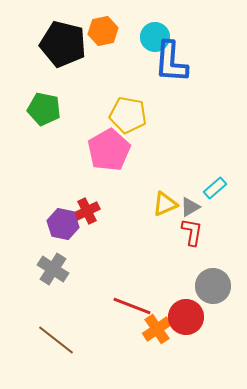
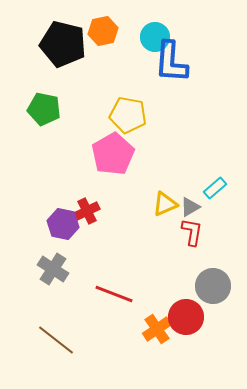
pink pentagon: moved 4 px right, 4 px down
red line: moved 18 px left, 12 px up
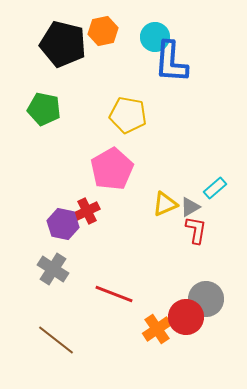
pink pentagon: moved 1 px left, 15 px down
red L-shape: moved 4 px right, 2 px up
gray circle: moved 7 px left, 13 px down
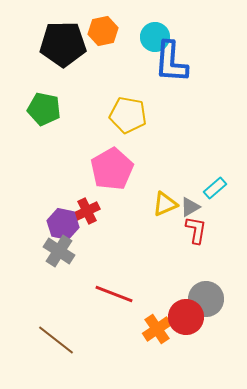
black pentagon: rotated 15 degrees counterclockwise
gray cross: moved 6 px right, 18 px up
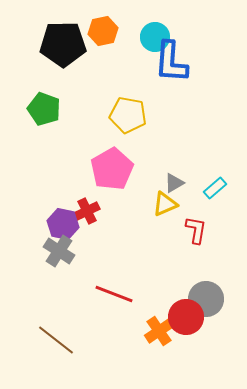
green pentagon: rotated 8 degrees clockwise
gray triangle: moved 16 px left, 24 px up
orange cross: moved 2 px right, 2 px down
